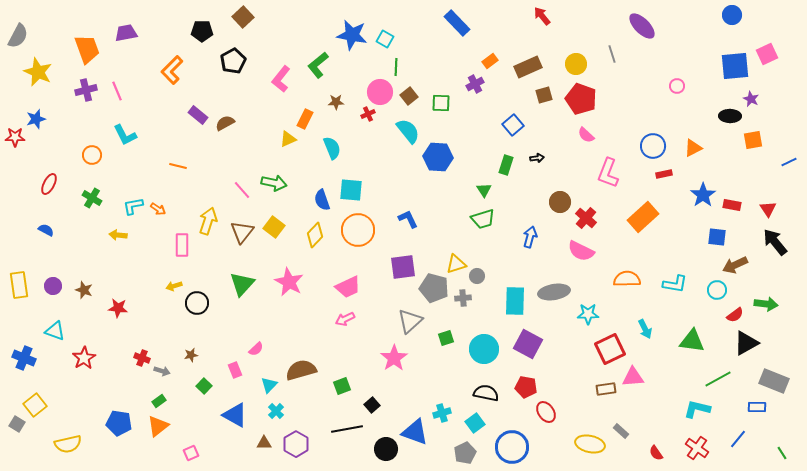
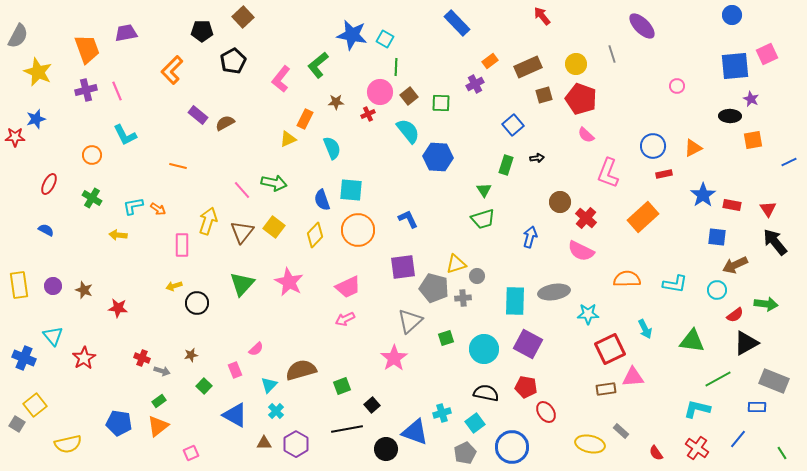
cyan triangle at (55, 331): moved 2 px left, 5 px down; rotated 30 degrees clockwise
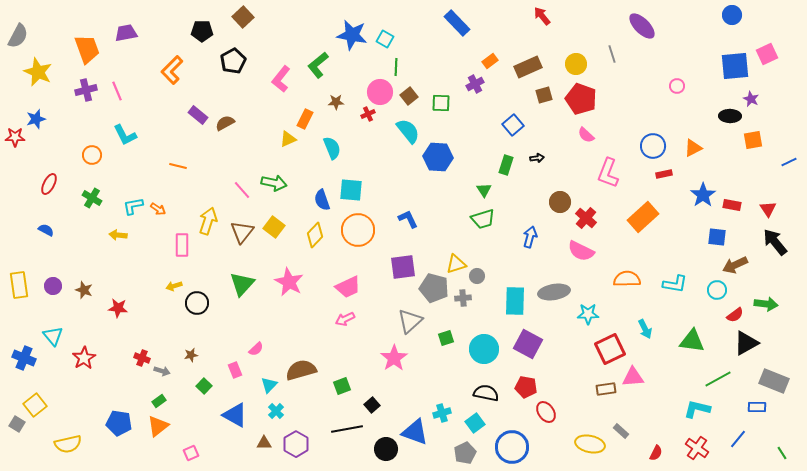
red semicircle at (656, 453): rotated 119 degrees counterclockwise
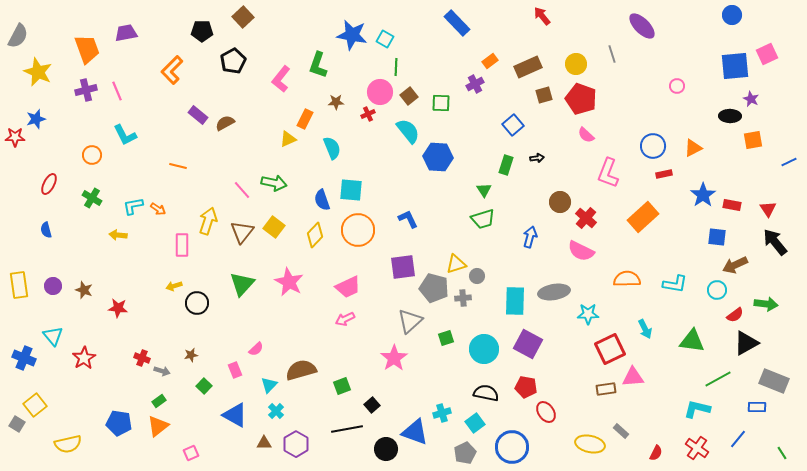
green L-shape at (318, 65): rotated 32 degrees counterclockwise
blue semicircle at (46, 230): rotated 133 degrees counterclockwise
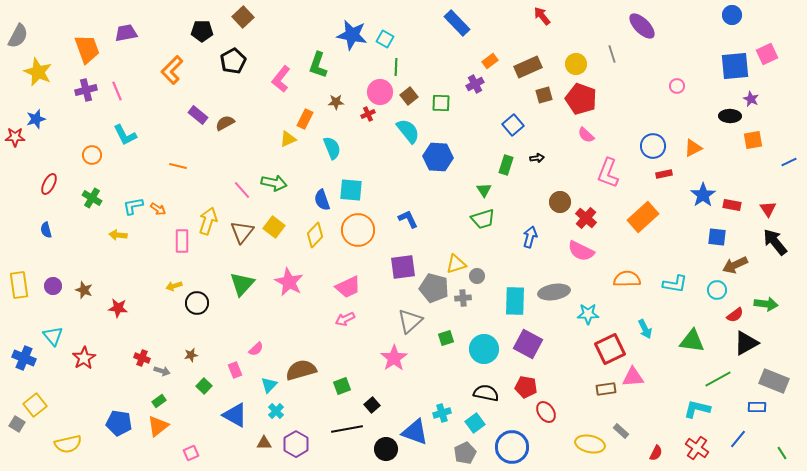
pink rectangle at (182, 245): moved 4 px up
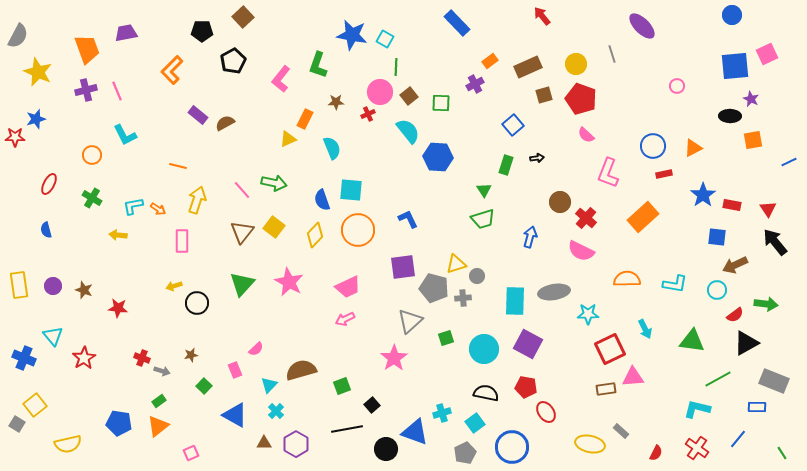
yellow arrow at (208, 221): moved 11 px left, 21 px up
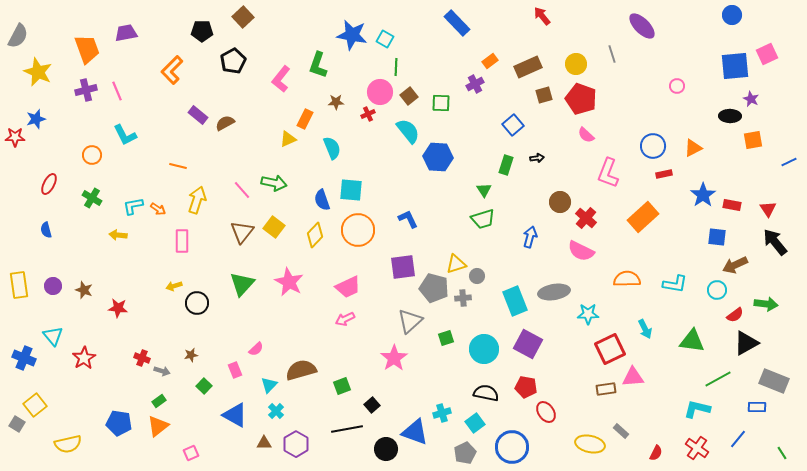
cyan rectangle at (515, 301): rotated 24 degrees counterclockwise
